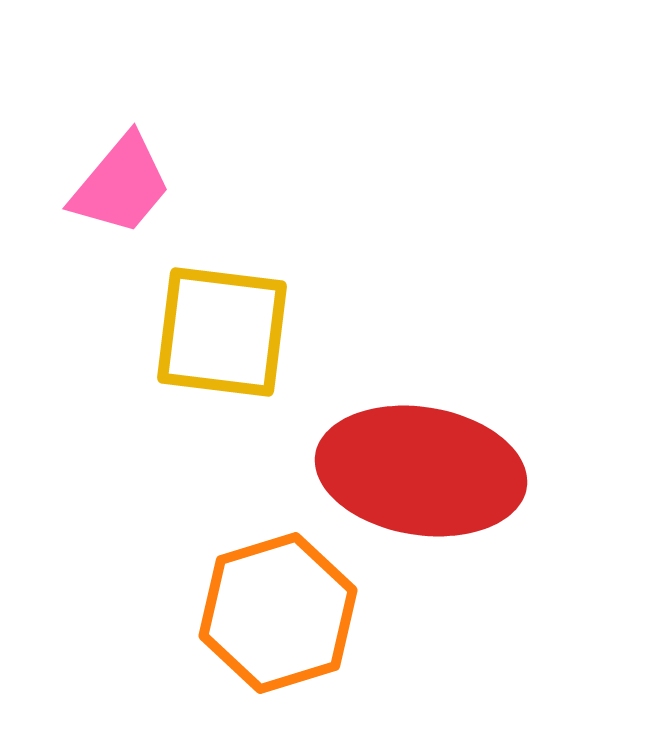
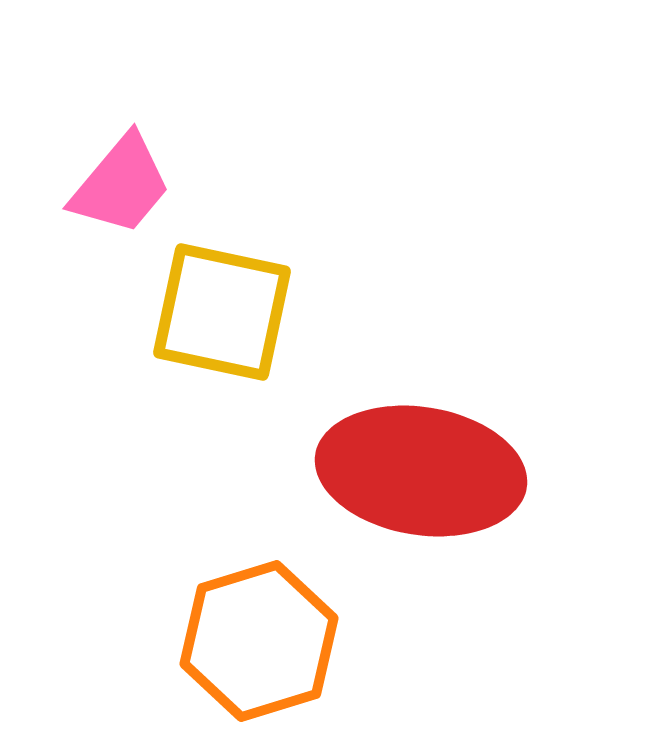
yellow square: moved 20 px up; rotated 5 degrees clockwise
orange hexagon: moved 19 px left, 28 px down
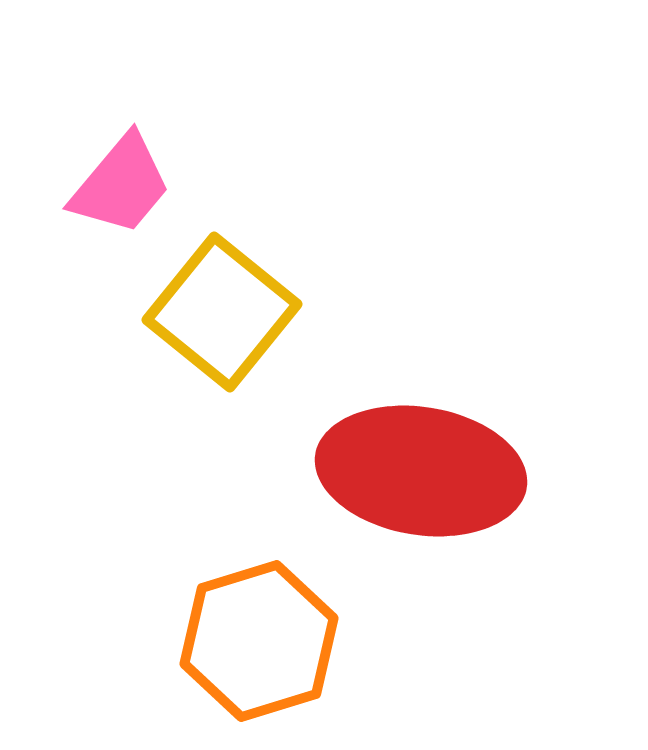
yellow square: rotated 27 degrees clockwise
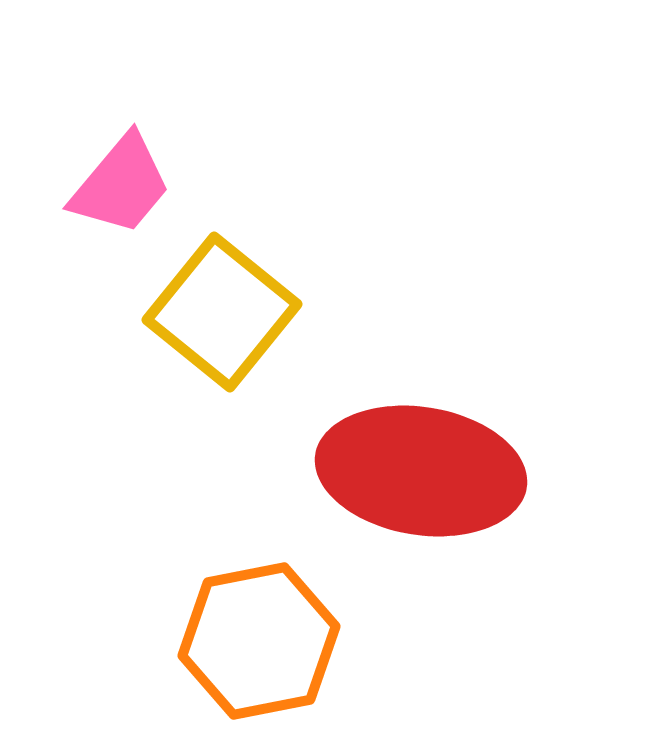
orange hexagon: rotated 6 degrees clockwise
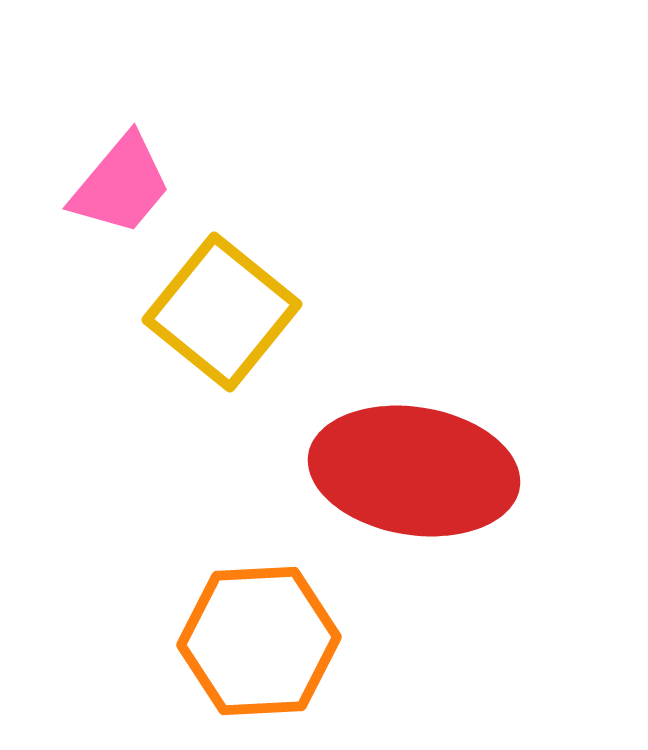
red ellipse: moved 7 px left
orange hexagon: rotated 8 degrees clockwise
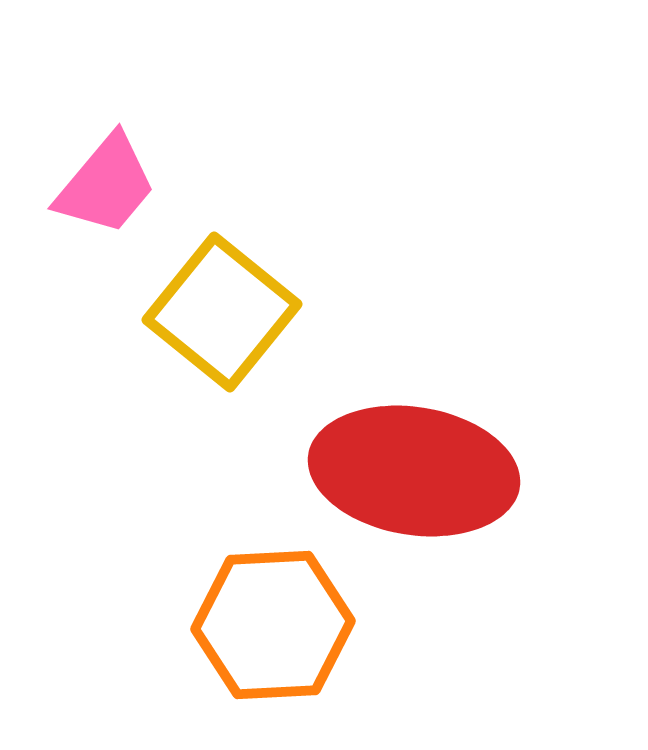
pink trapezoid: moved 15 px left
orange hexagon: moved 14 px right, 16 px up
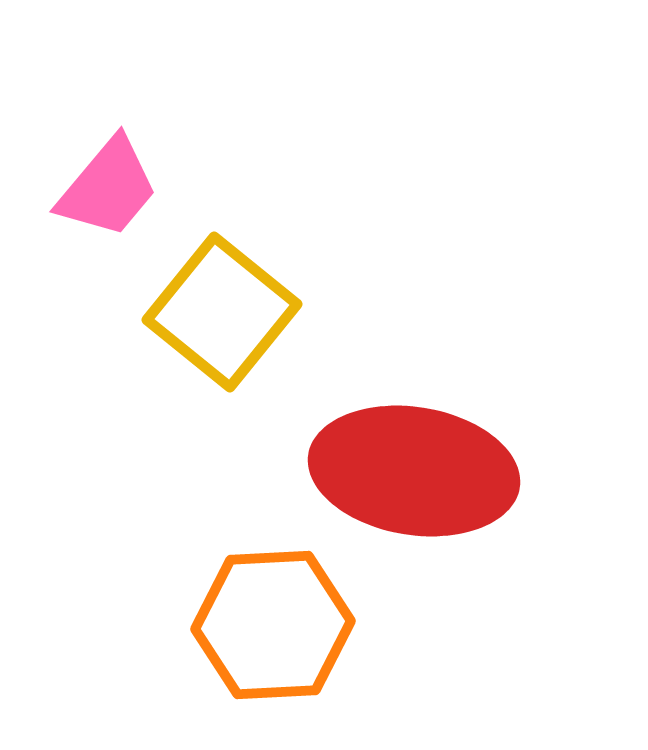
pink trapezoid: moved 2 px right, 3 px down
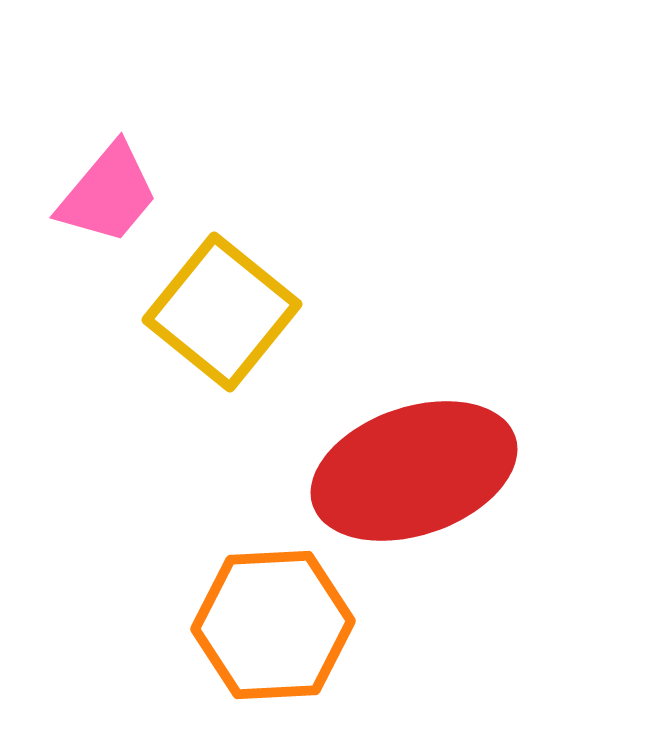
pink trapezoid: moved 6 px down
red ellipse: rotated 28 degrees counterclockwise
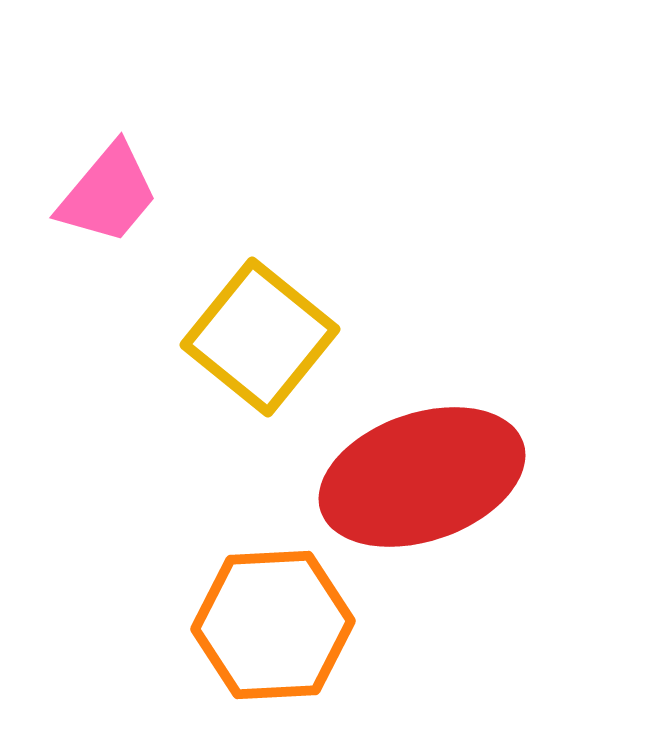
yellow square: moved 38 px right, 25 px down
red ellipse: moved 8 px right, 6 px down
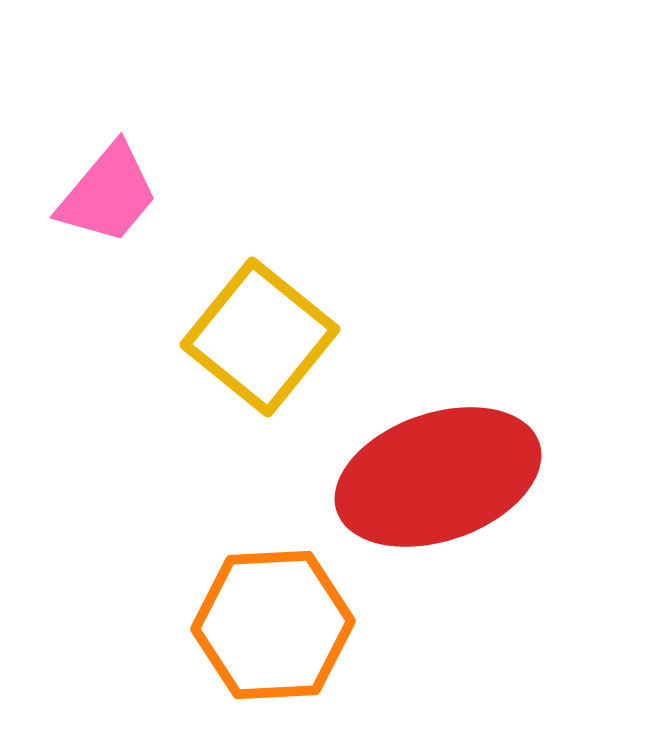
red ellipse: moved 16 px right
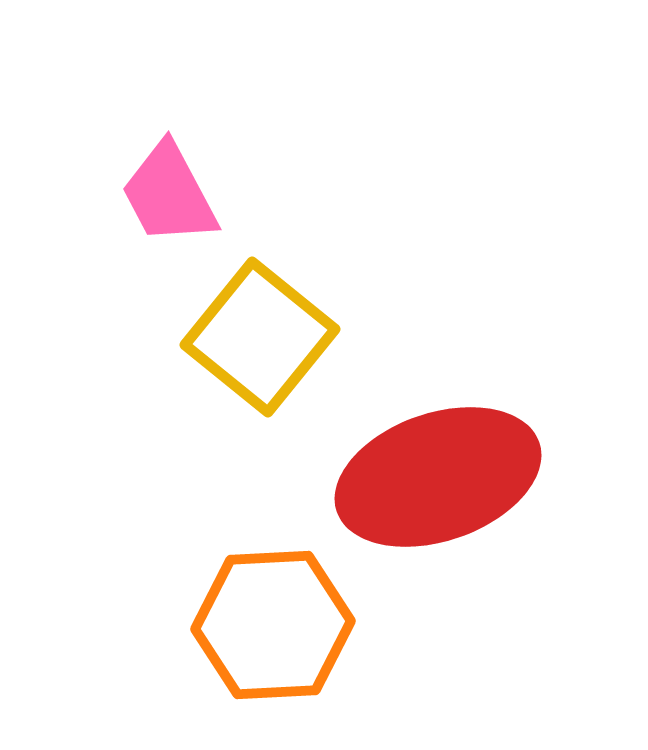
pink trapezoid: moved 61 px right; rotated 112 degrees clockwise
